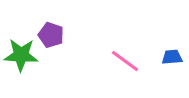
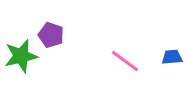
green star: moved 1 px down; rotated 16 degrees counterclockwise
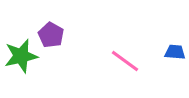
purple pentagon: rotated 10 degrees clockwise
blue trapezoid: moved 3 px right, 5 px up; rotated 10 degrees clockwise
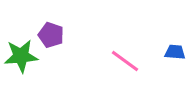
purple pentagon: rotated 10 degrees counterclockwise
green star: rotated 8 degrees clockwise
